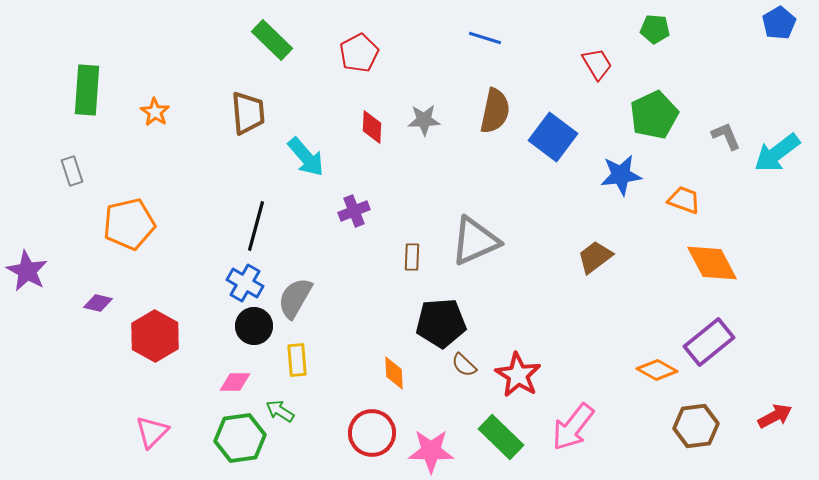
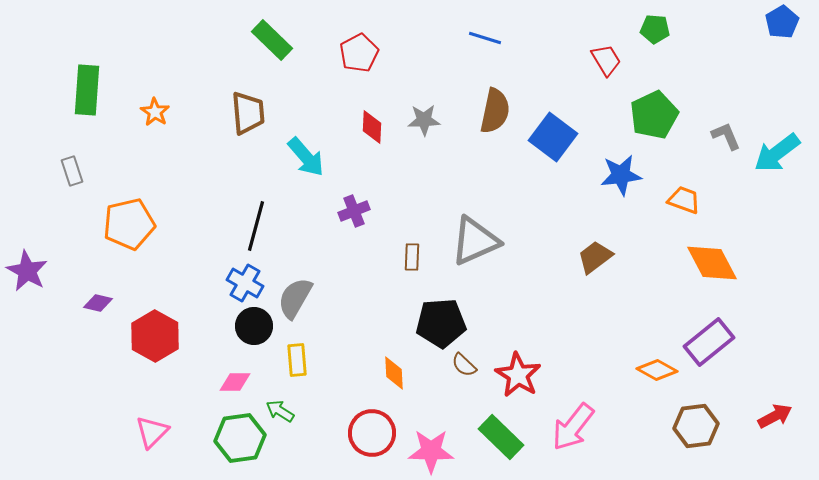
blue pentagon at (779, 23): moved 3 px right, 1 px up
red trapezoid at (597, 64): moved 9 px right, 4 px up
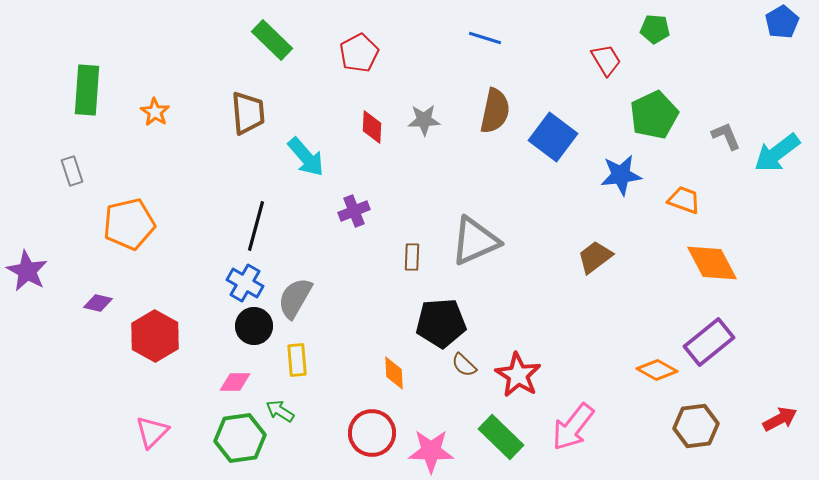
red arrow at (775, 416): moved 5 px right, 3 px down
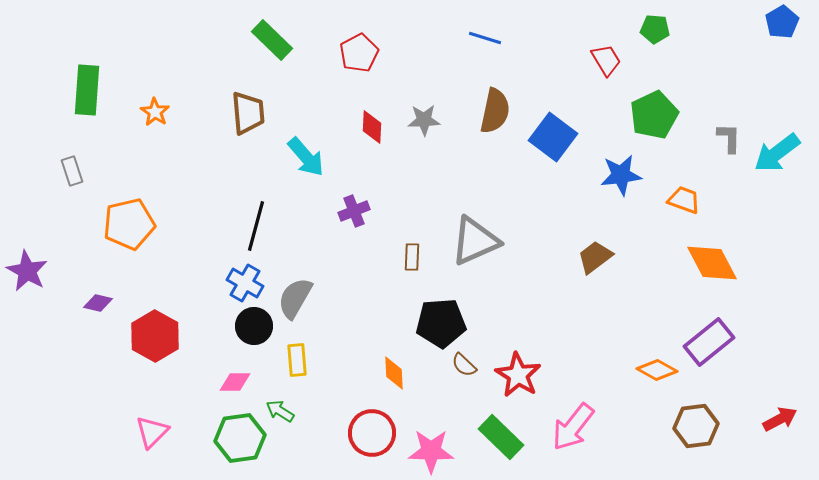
gray L-shape at (726, 136): moved 3 px right, 2 px down; rotated 24 degrees clockwise
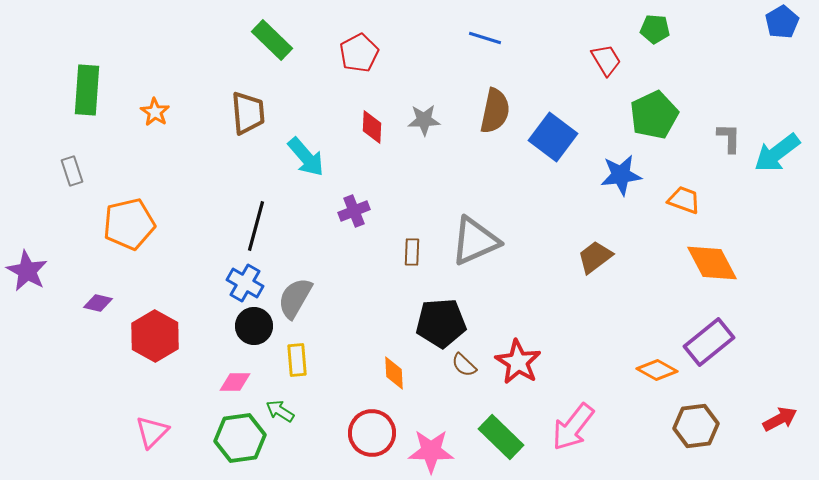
brown rectangle at (412, 257): moved 5 px up
red star at (518, 375): moved 13 px up
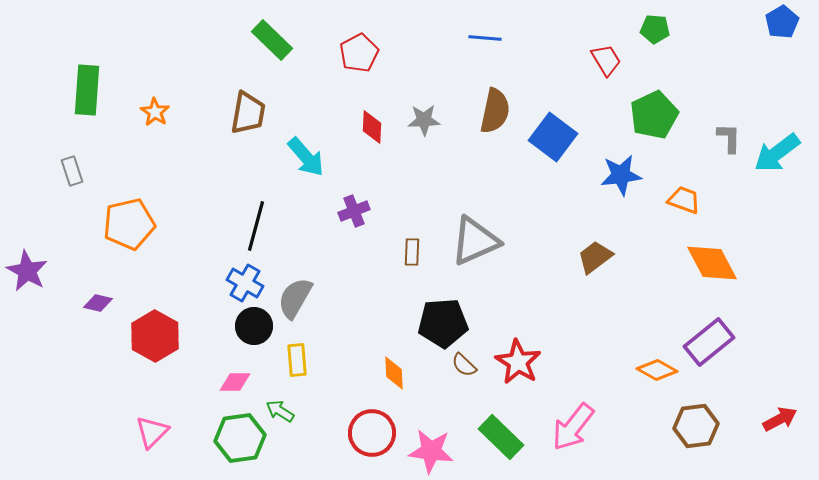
blue line at (485, 38): rotated 12 degrees counterclockwise
brown trapezoid at (248, 113): rotated 15 degrees clockwise
black pentagon at (441, 323): moved 2 px right
pink star at (431, 451): rotated 6 degrees clockwise
